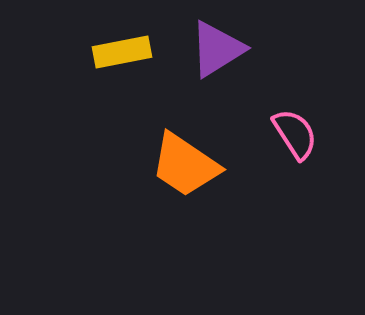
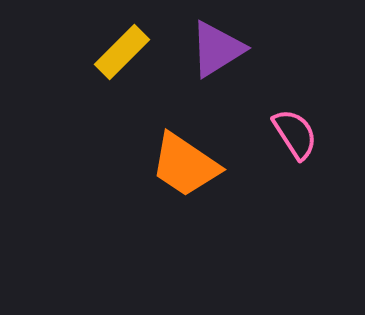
yellow rectangle: rotated 34 degrees counterclockwise
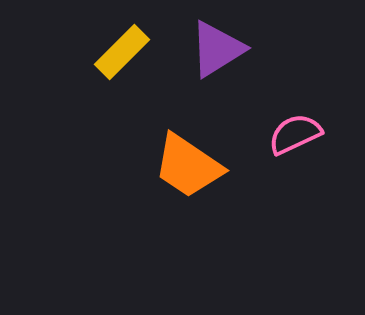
pink semicircle: rotated 82 degrees counterclockwise
orange trapezoid: moved 3 px right, 1 px down
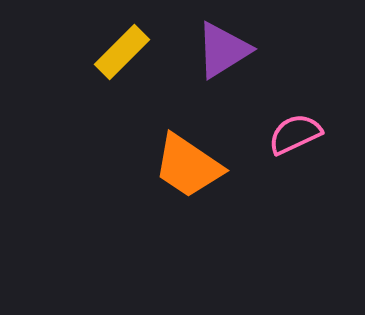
purple triangle: moved 6 px right, 1 px down
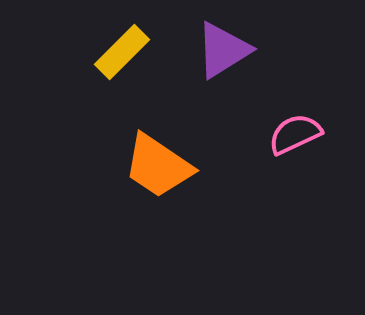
orange trapezoid: moved 30 px left
